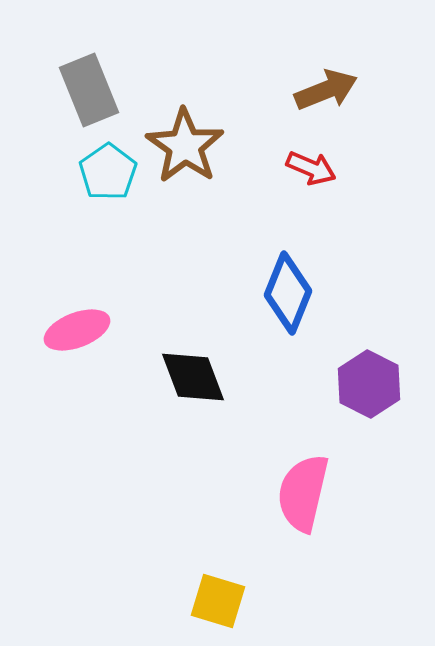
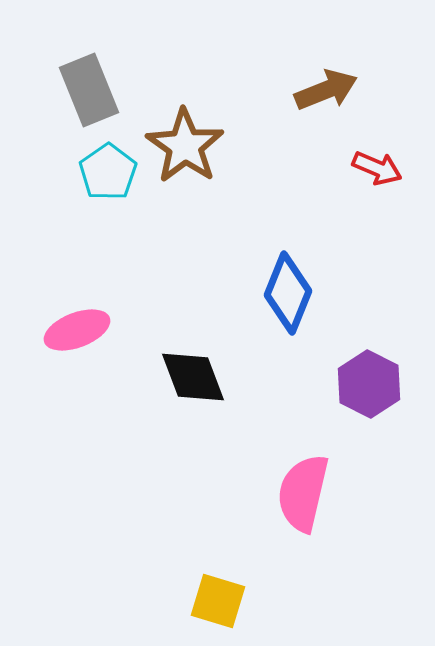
red arrow: moved 66 px right
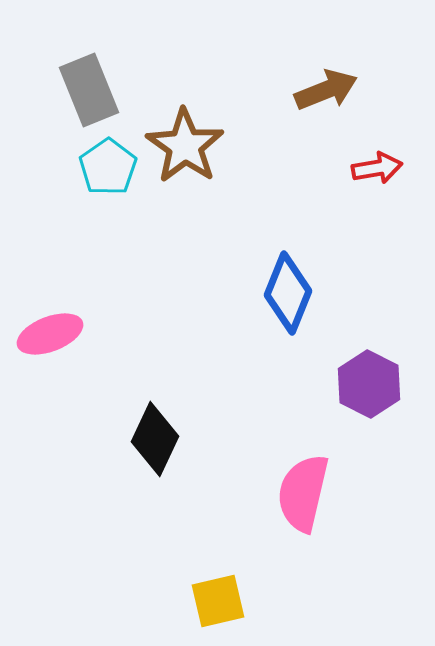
red arrow: rotated 33 degrees counterclockwise
cyan pentagon: moved 5 px up
pink ellipse: moved 27 px left, 4 px down
black diamond: moved 38 px left, 62 px down; rotated 46 degrees clockwise
yellow square: rotated 30 degrees counterclockwise
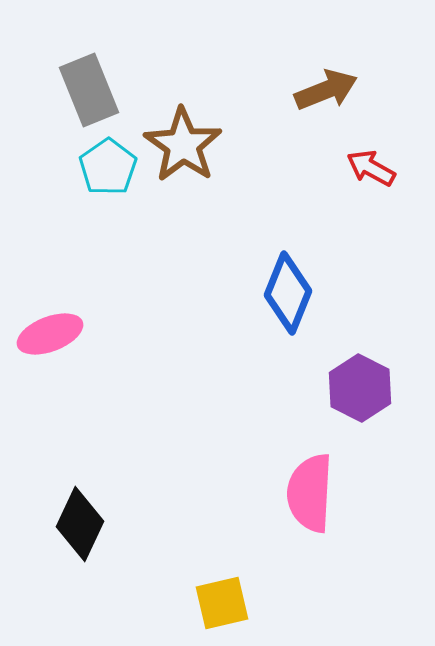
brown star: moved 2 px left, 1 px up
red arrow: moved 6 px left; rotated 141 degrees counterclockwise
purple hexagon: moved 9 px left, 4 px down
black diamond: moved 75 px left, 85 px down
pink semicircle: moved 7 px right; rotated 10 degrees counterclockwise
yellow square: moved 4 px right, 2 px down
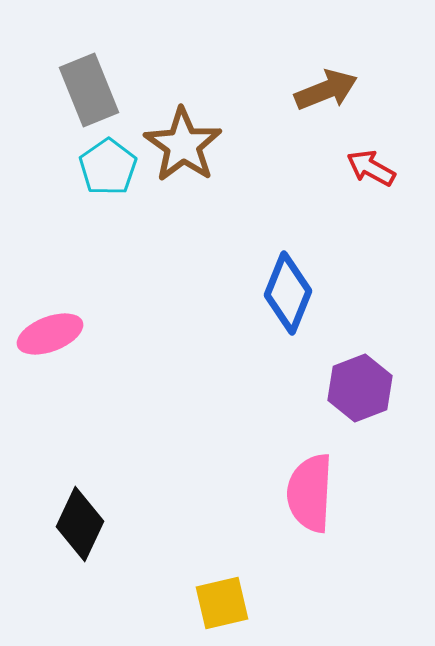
purple hexagon: rotated 12 degrees clockwise
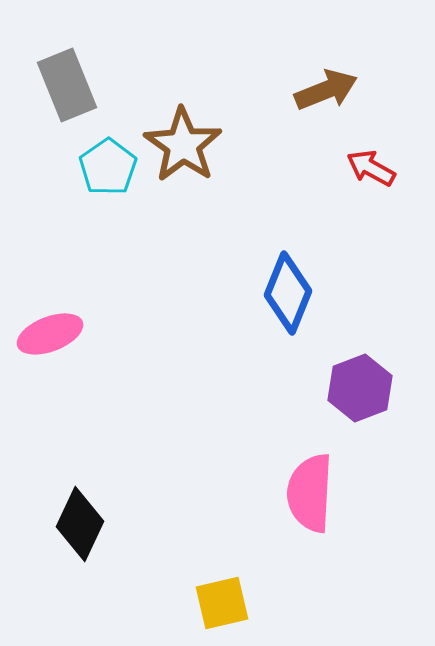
gray rectangle: moved 22 px left, 5 px up
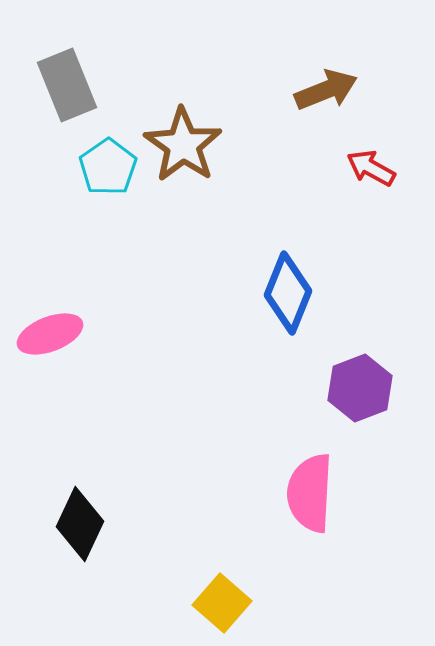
yellow square: rotated 36 degrees counterclockwise
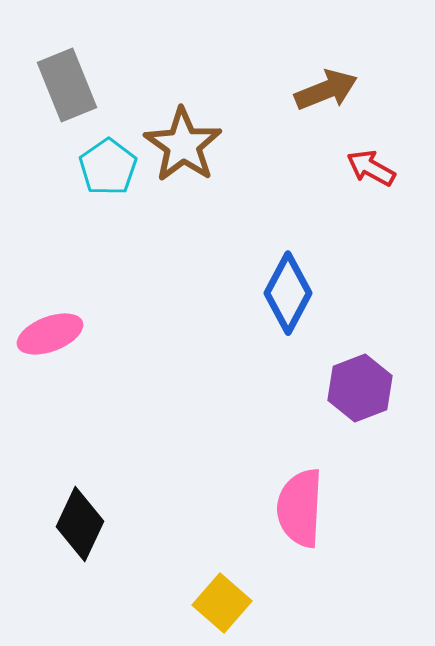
blue diamond: rotated 6 degrees clockwise
pink semicircle: moved 10 px left, 15 px down
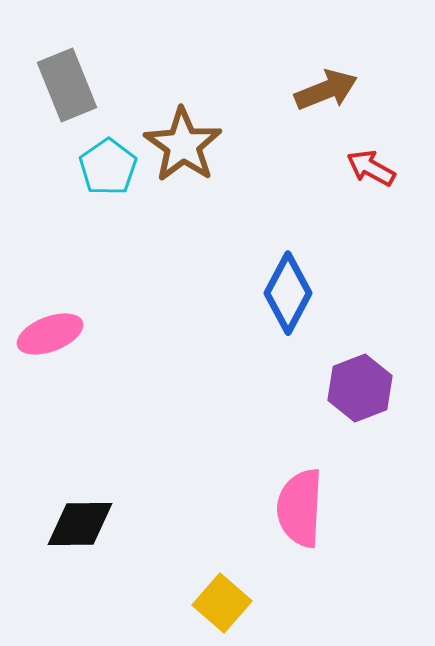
black diamond: rotated 64 degrees clockwise
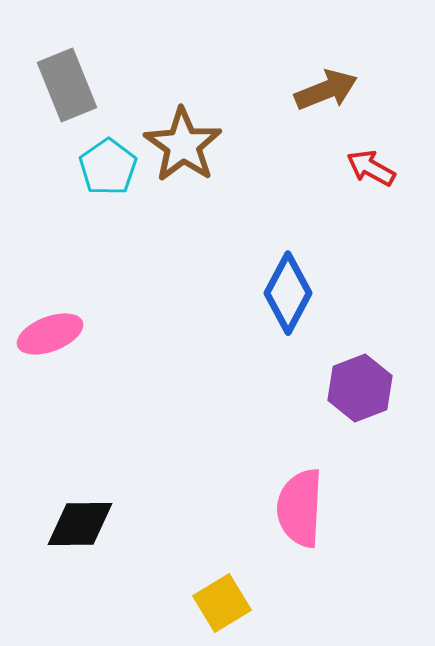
yellow square: rotated 18 degrees clockwise
